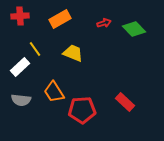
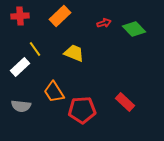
orange rectangle: moved 3 px up; rotated 15 degrees counterclockwise
yellow trapezoid: moved 1 px right
gray semicircle: moved 6 px down
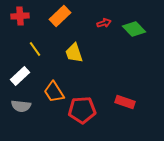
yellow trapezoid: rotated 130 degrees counterclockwise
white rectangle: moved 9 px down
red rectangle: rotated 24 degrees counterclockwise
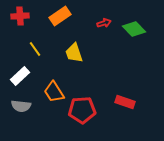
orange rectangle: rotated 10 degrees clockwise
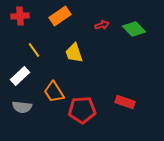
red arrow: moved 2 px left, 2 px down
yellow line: moved 1 px left, 1 px down
gray semicircle: moved 1 px right, 1 px down
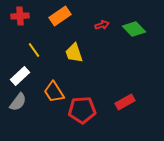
red rectangle: rotated 48 degrees counterclockwise
gray semicircle: moved 4 px left, 5 px up; rotated 60 degrees counterclockwise
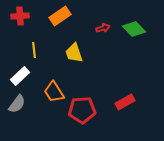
red arrow: moved 1 px right, 3 px down
yellow line: rotated 28 degrees clockwise
gray semicircle: moved 1 px left, 2 px down
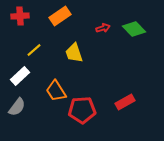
yellow line: rotated 56 degrees clockwise
orange trapezoid: moved 2 px right, 1 px up
gray semicircle: moved 3 px down
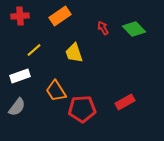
red arrow: rotated 104 degrees counterclockwise
white rectangle: rotated 24 degrees clockwise
red pentagon: moved 1 px up
